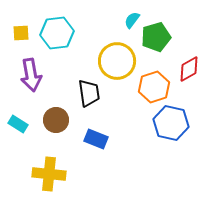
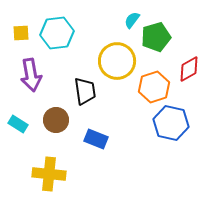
black trapezoid: moved 4 px left, 2 px up
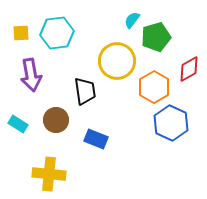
orange hexagon: rotated 12 degrees counterclockwise
blue hexagon: rotated 12 degrees clockwise
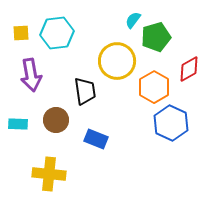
cyan semicircle: moved 1 px right
cyan rectangle: rotated 30 degrees counterclockwise
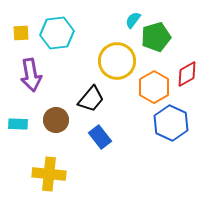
red diamond: moved 2 px left, 5 px down
black trapezoid: moved 6 px right, 8 px down; rotated 48 degrees clockwise
blue rectangle: moved 4 px right, 2 px up; rotated 30 degrees clockwise
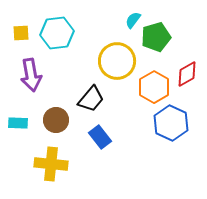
cyan rectangle: moved 1 px up
yellow cross: moved 2 px right, 10 px up
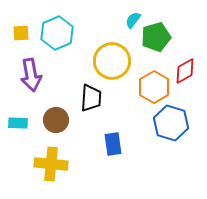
cyan hexagon: rotated 16 degrees counterclockwise
yellow circle: moved 5 px left
red diamond: moved 2 px left, 3 px up
black trapezoid: moved 1 px up; rotated 36 degrees counterclockwise
blue hexagon: rotated 8 degrees counterclockwise
blue rectangle: moved 13 px right, 7 px down; rotated 30 degrees clockwise
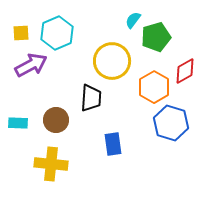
purple arrow: moved 10 px up; rotated 108 degrees counterclockwise
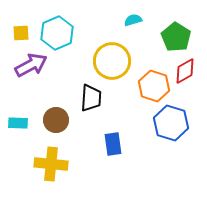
cyan semicircle: rotated 36 degrees clockwise
green pentagon: moved 20 px right; rotated 24 degrees counterclockwise
orange hexagon: moved 1 px up; rotated 12 degrees counterclockwise
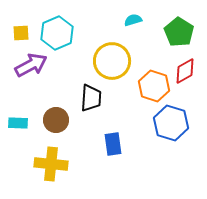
green pentagon: moved 3 px right, 5 px up
